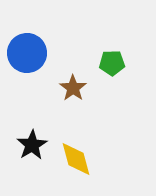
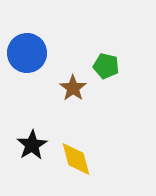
green pentagon: moved 6 px left, 3 px down; rotated 15 degrees clockwise
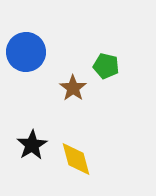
blue circle: moved 1 px left, 1 px up
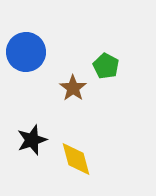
green pentagon: rotated 15 degrees clockwise
black star: moved 5 px up; rotated 12 degrees clockwise
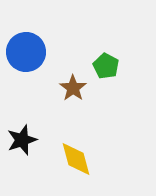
black star: moved 10 px left
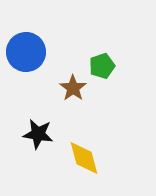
green pentagon: moved 4 px left; rotated 25 degrees clockwise
black star: moved 16 px right, 6 px up; rotated 28 degrees clockwise
yellow diamond: moved 8 px right, 1 px up
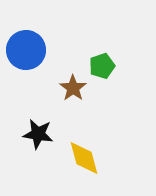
blue circle: moved 2 px up
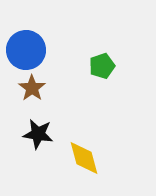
brown star: moved 41 px left
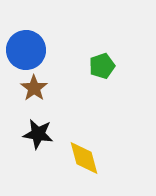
brown star: moved 2 px right
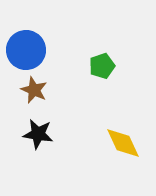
brown star: moved 2 px down; rotated 12 degrees counterclockwise
yellow diamond: moved 39 px right, 15 px up; rotated 9 degrees counterclockwise
